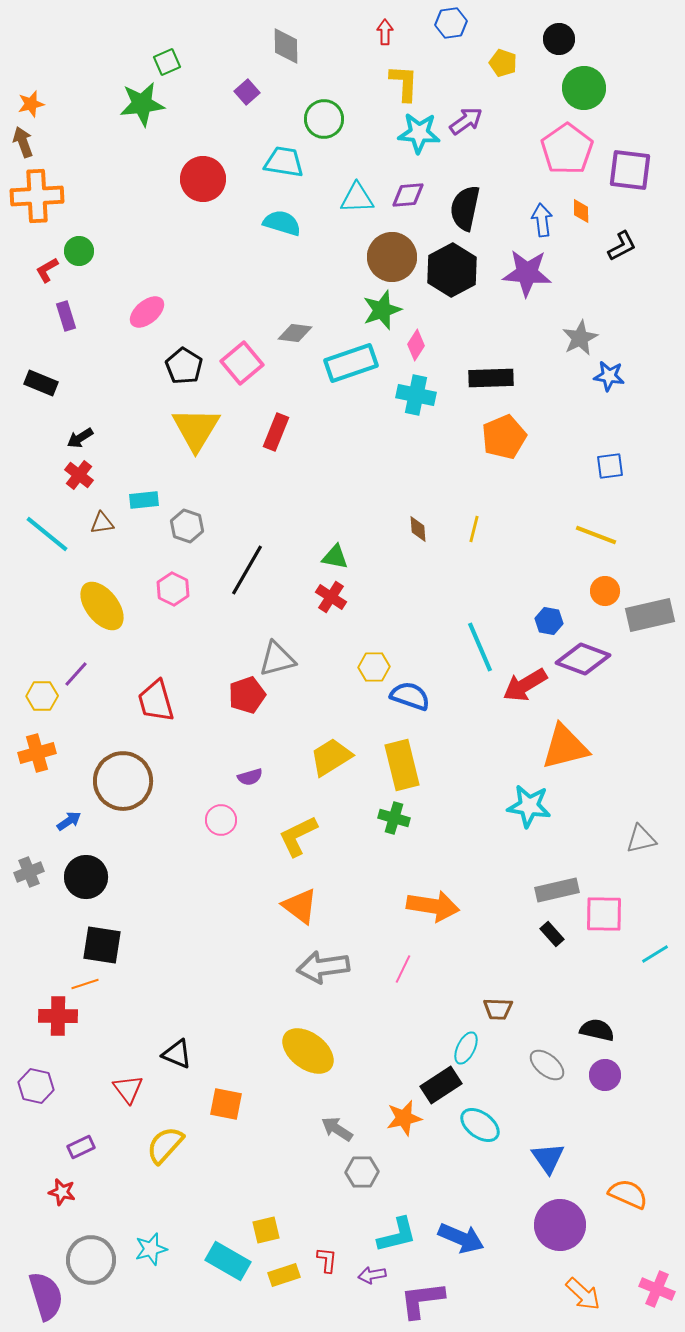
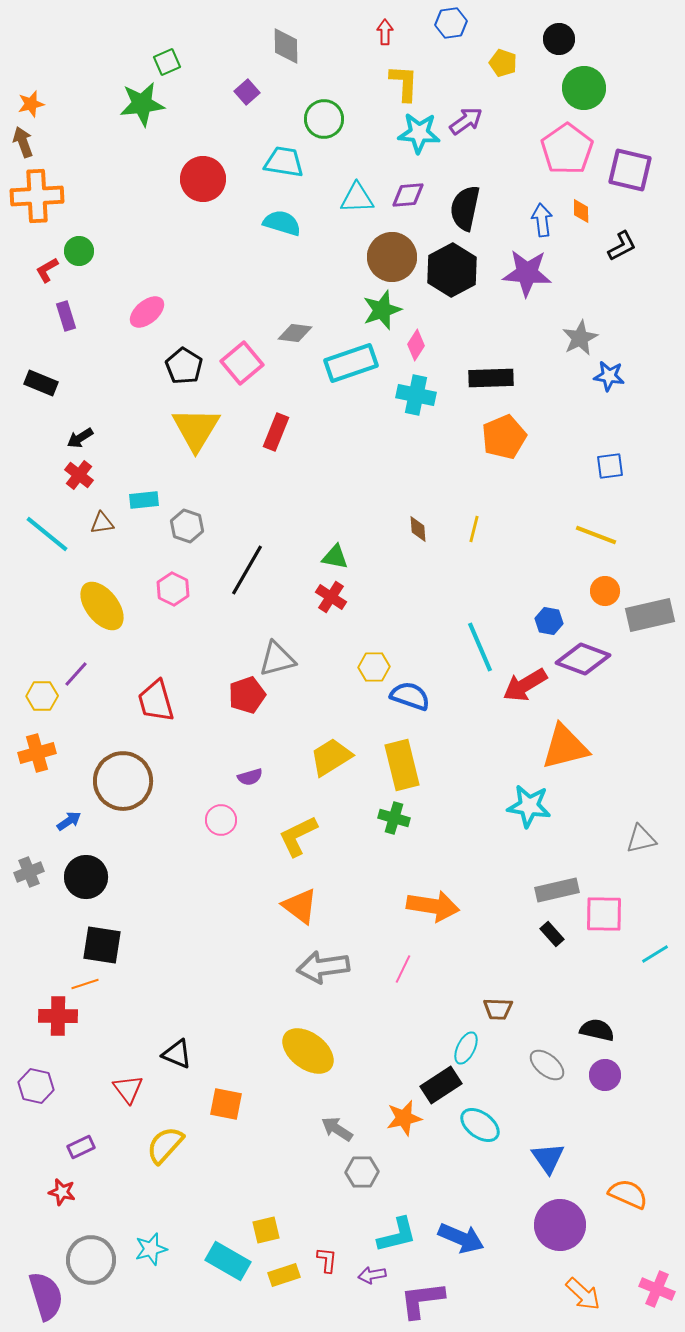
purple square at (630, 170): rotated 6 degrees clockwise
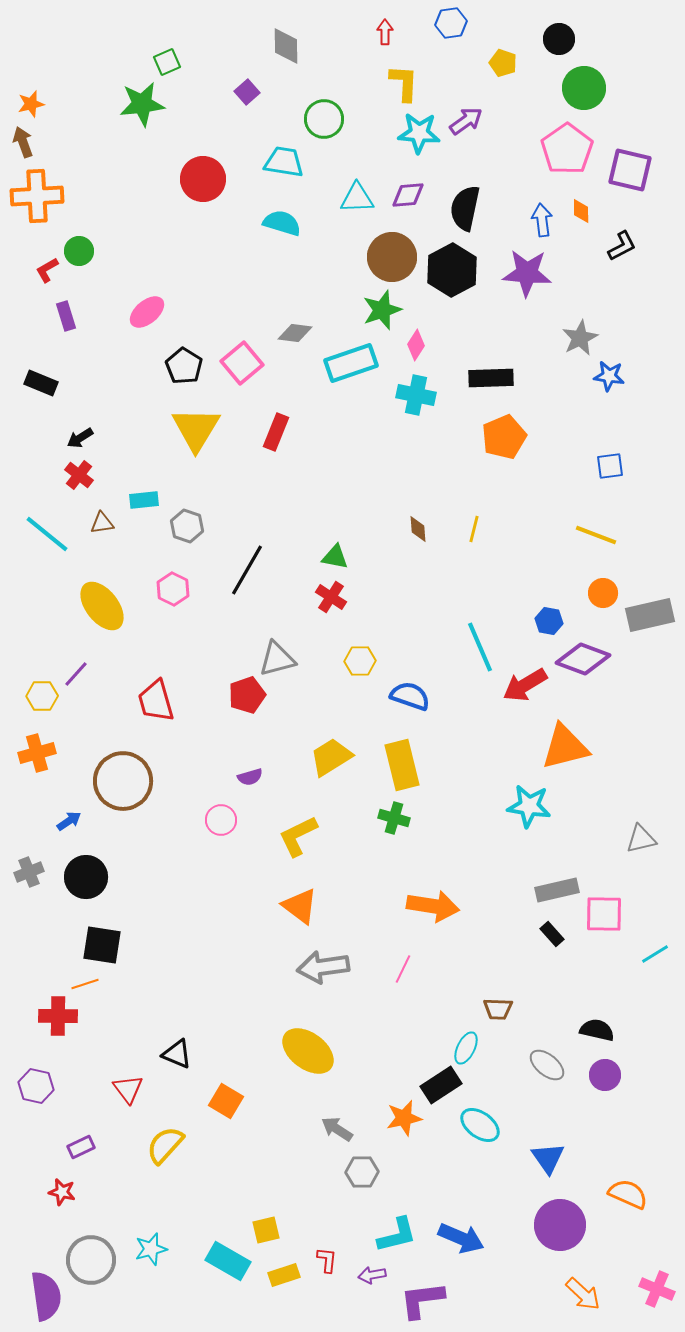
orange circle at (605, 591): moved 2 px left, 2 px down
yellow hexagon at (374, 667): moved 14 px left, 6 px up
orange square at (226, 1104): moved 3 px up; rotated 20 degrees clockwise
purple semicircle at (46, 1296): rotated 9 degrees clockwise
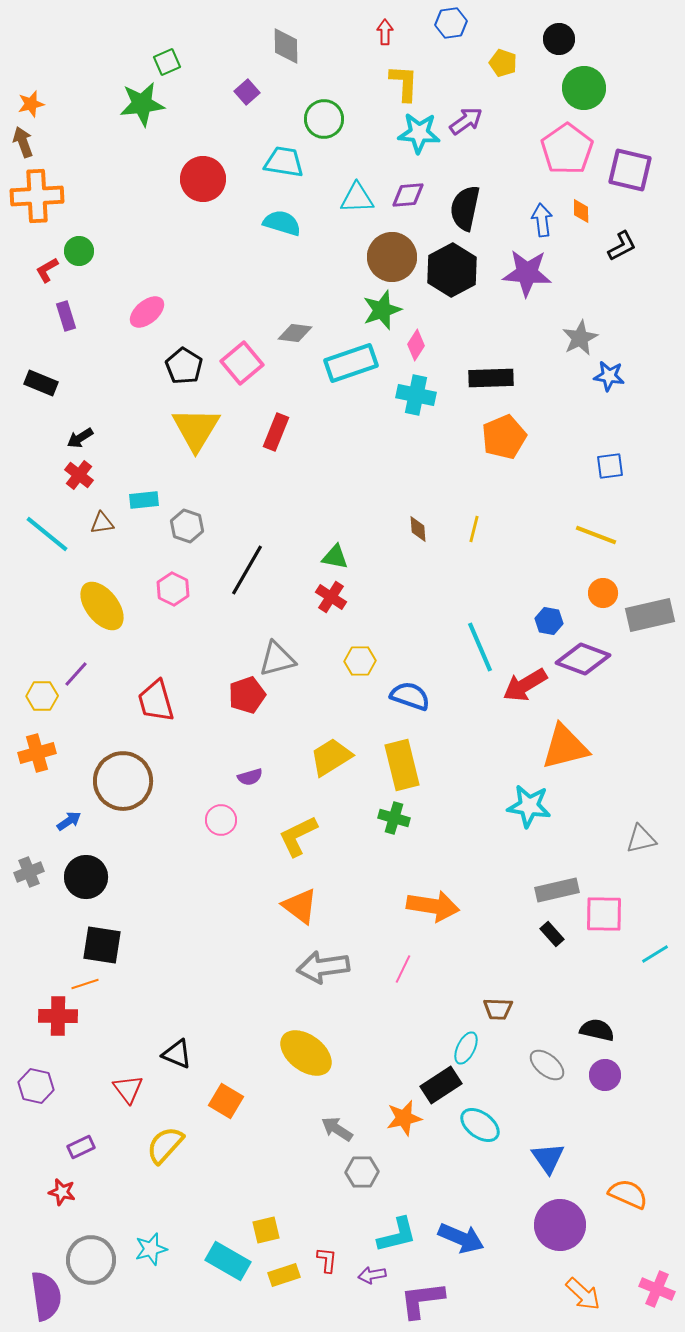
yellow ellipse at (308, 1051): moved 2 px left, 2 px down
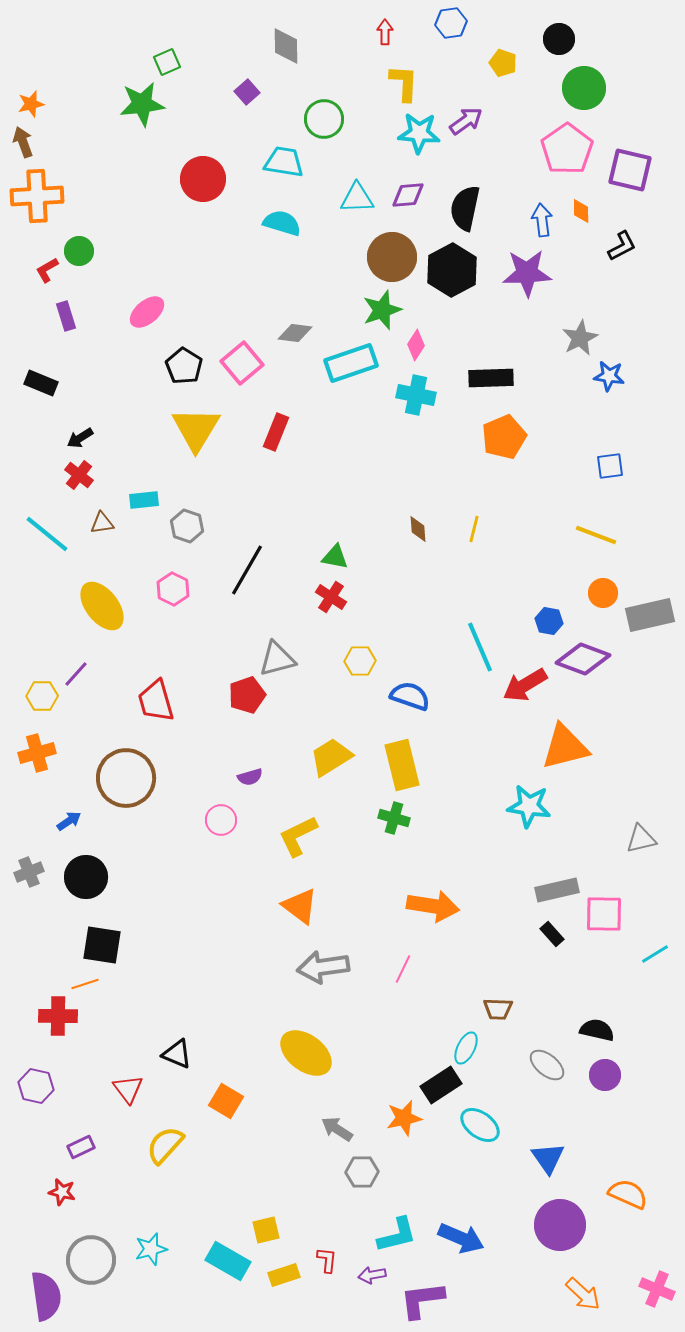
purple star at (527, 273): rotated 6 degrees counterclockwise
brown circle at (123, 781): moved 3 px right, 3 px up
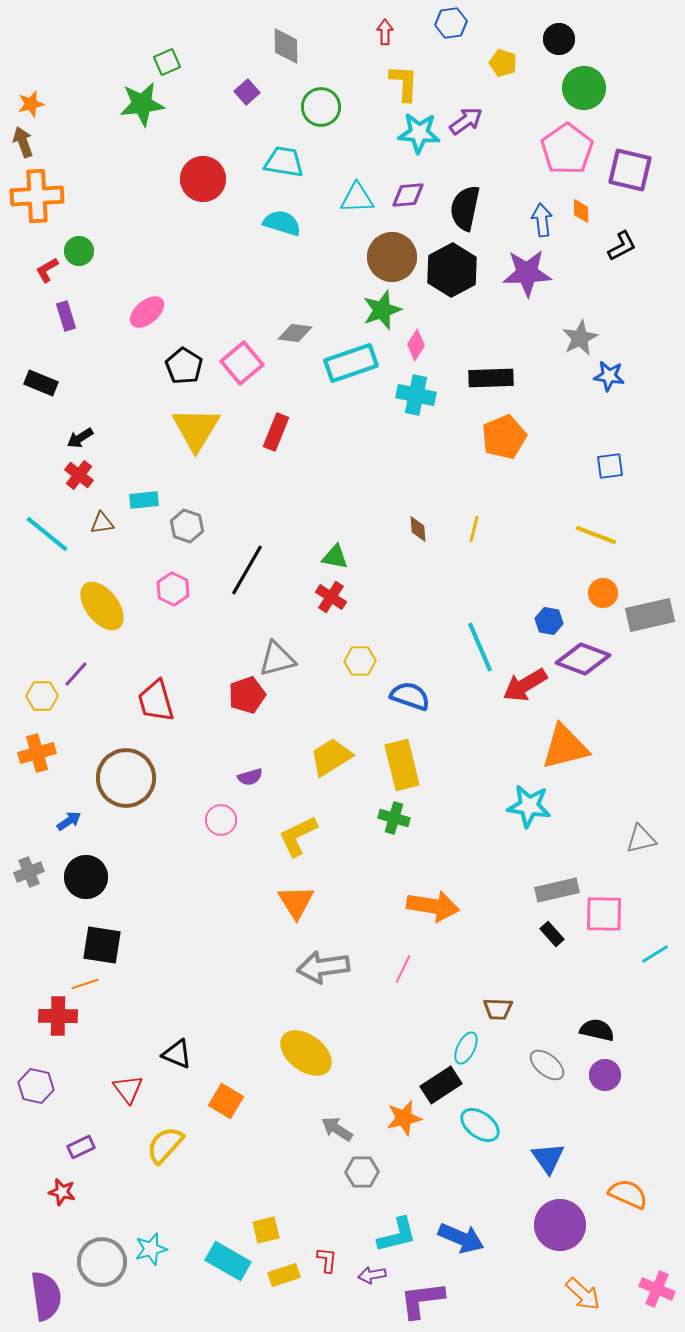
green circle at (324, 119): moved 3 px left, 12 px up
orange triangle at (300, 906): moved 4 px left, 4 px up; rotated 21 degrees clockwise
gray circle at (91, 1260): moved 11 px right, 2 px down
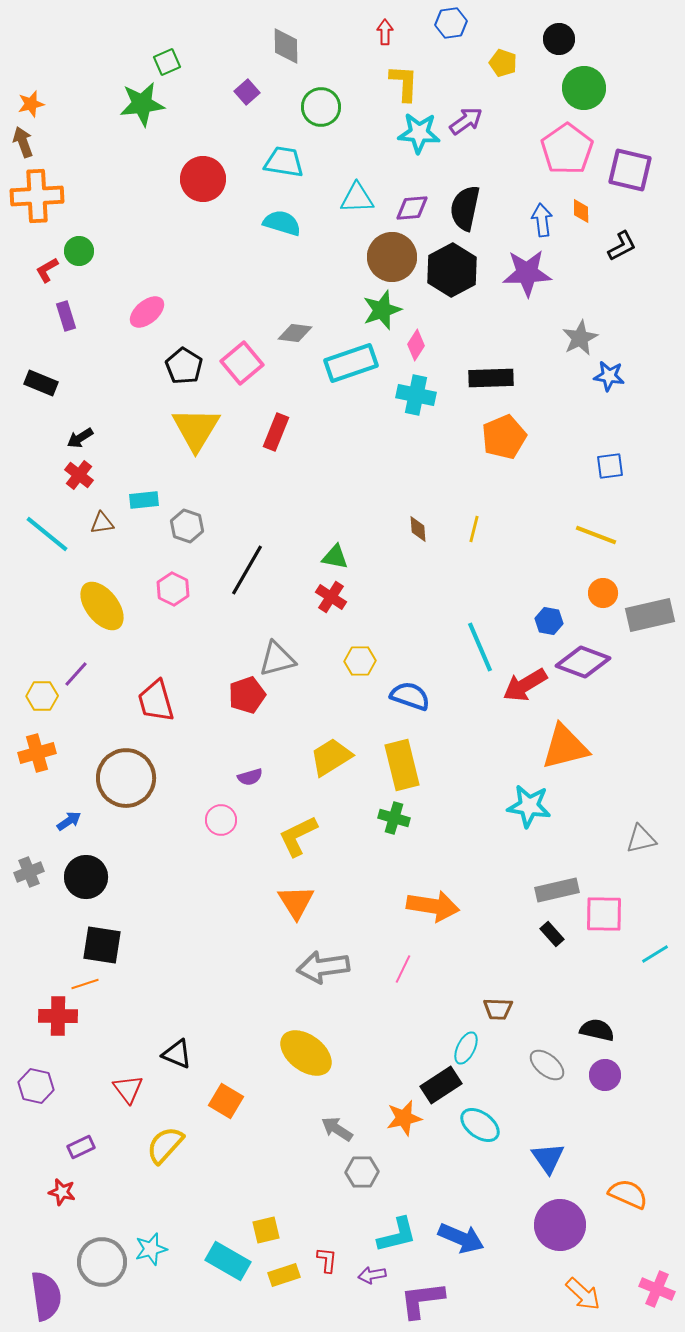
purple diamond at (408, 195): moved 4 px right, 13 px down
purple diamond at (583, 659): moved 3 px down
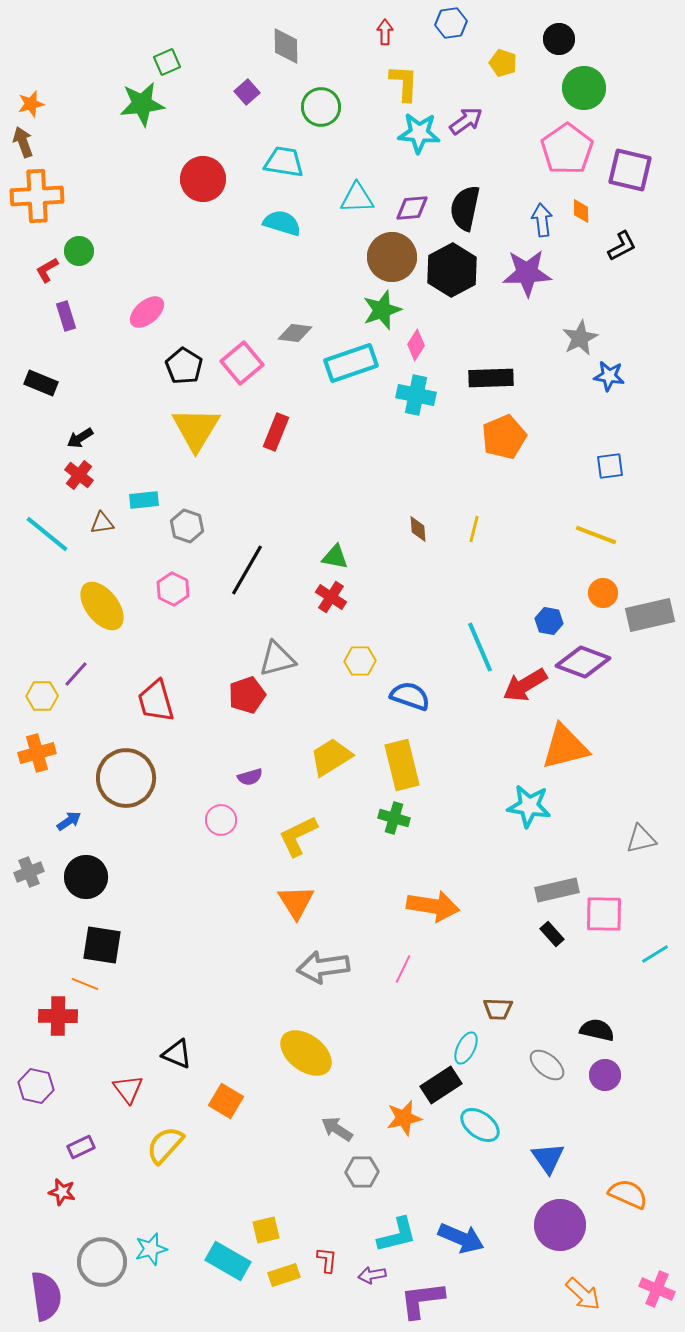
orange line at (85, 984): rotated 40 degrees clockwise
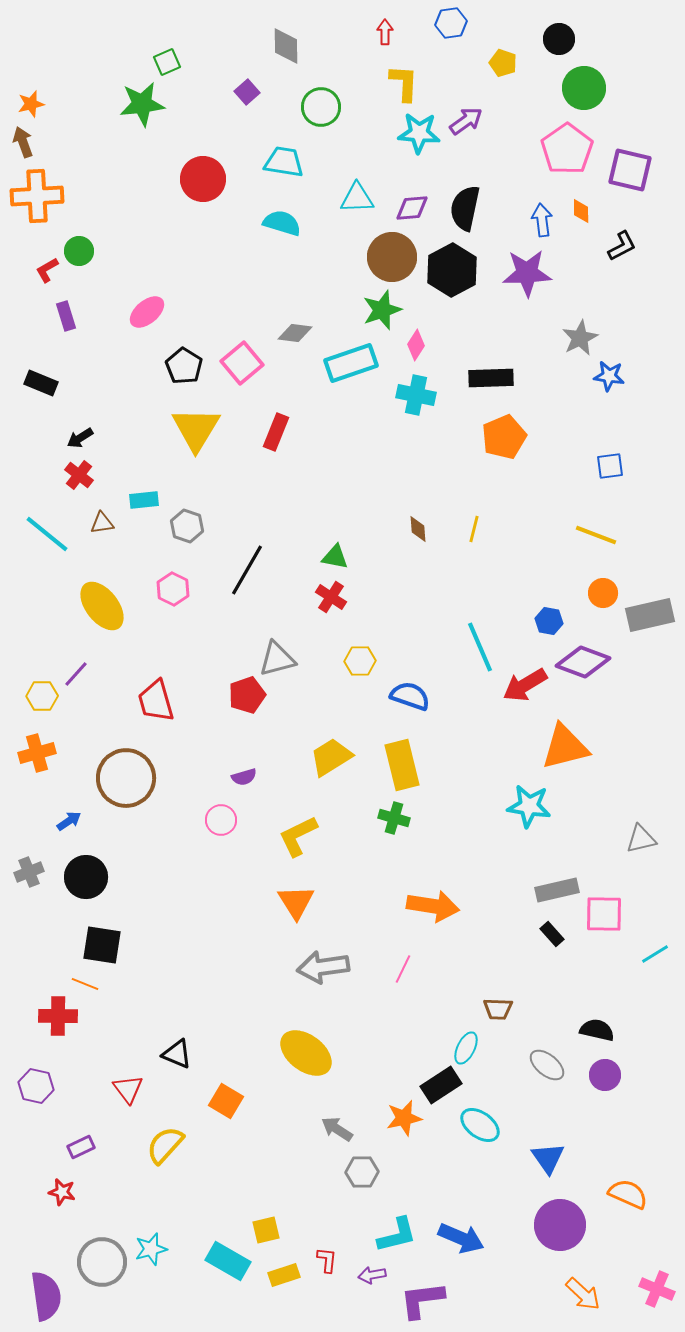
purple semicircle at (250, 777): moved 6 px left
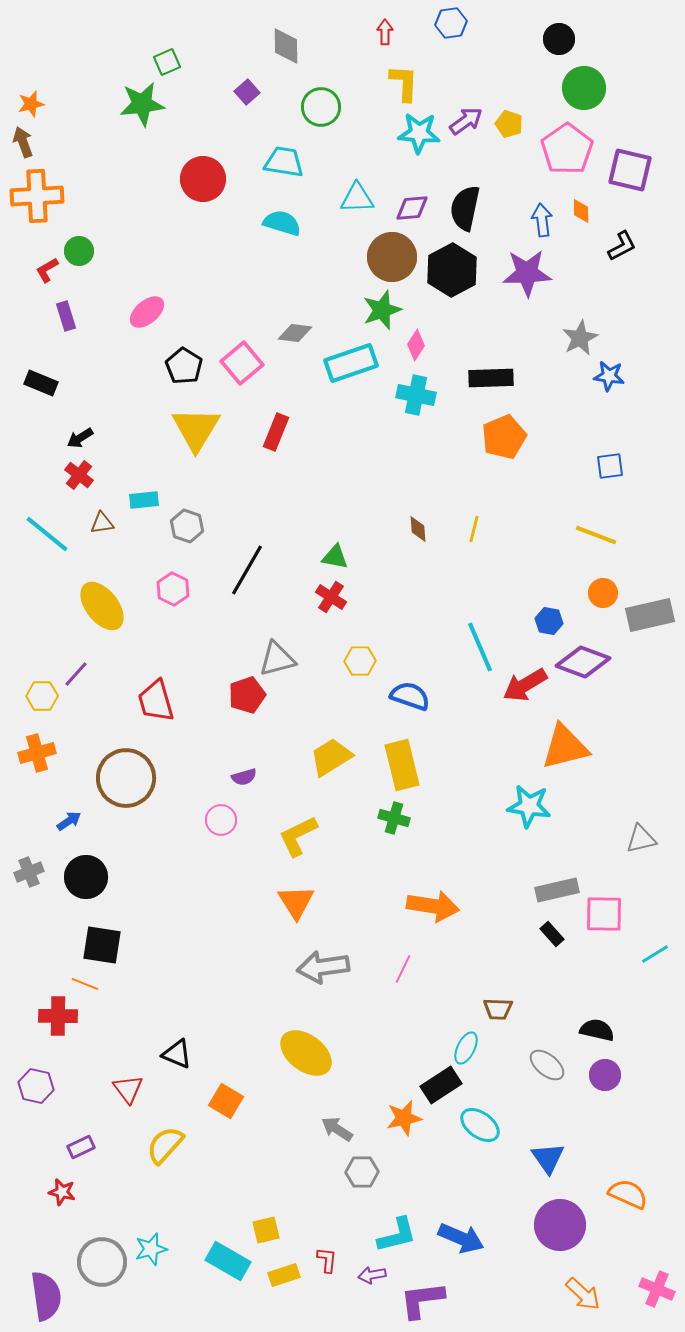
yellow pentagon at (503, 63): moved 6 px right, 61 px down
